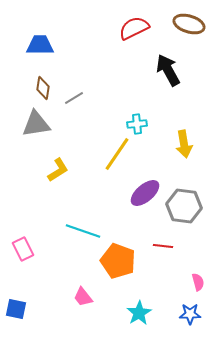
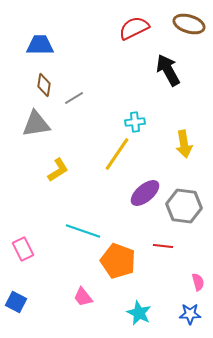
brown diamond: moved 1 px right, 3 px up
cyan cross: moved 2 px left, 2 px up
blue square: moved 7 px up; rotated 15 degrees clockwise
cyan star: rotated 15 degrees counterclockwise
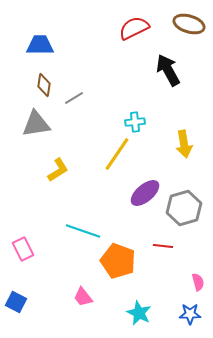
gray hexagon: moved 2 px down; rotated 24 degrees counterclockwise
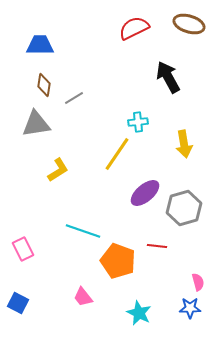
black arrow: moved 7 px down
cyan cross: moved 3 px right
red line: moved 6 px left
blue square: moved 2 px right, 1 px down
blue star: moved 6 px up
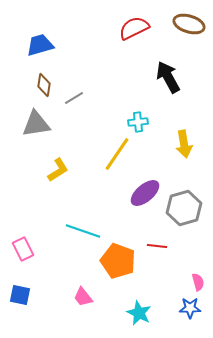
blue trapezoid: rotated 16 degrees counterclockwise
blue square: moved 2 px right, 8 px up; rotated 15 degrees counterclockwise
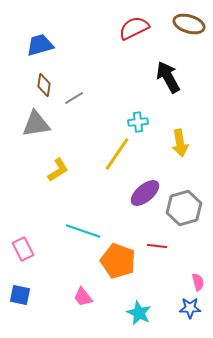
yellow arrow: moved 4 px left, 1 px up
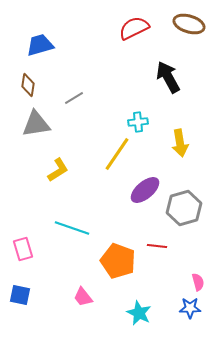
brown diamond: moved 16 px left
purple ellipse: moved 3 px up
cyan line: moved 11 px left, 3 px up
pink rectangle: rotated 10 degrees clockwise
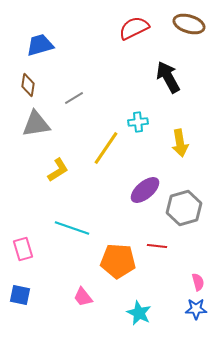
yellow line: moved 11 px left, 6 px up
orange pentagon: rotated 16 degrees counterclockwise
blue star: moved 6 px right, 1 px down
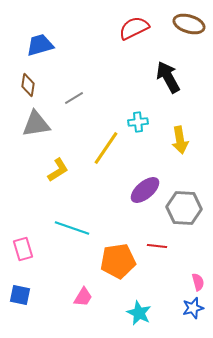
yellow arrow: moved 3 px up
gray hexagon: rotated 20 degrees clockwise
orange pentagon: rotated 12 degrees counterclockwise
pink trapezoid: rotated 110 degrees counterclockwise
blue star: moved 3 px left, 1 px up; rotated 15 degrees counterclockwise
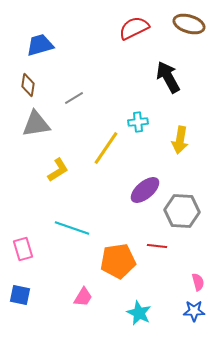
yellow arrow: rotated 20 degrees clockwise
gray hexagon: moved 2 px left, 3 px down
blue star: moved 1 px right, 3 px down; rotated 15 degrees clockwise
